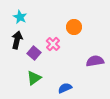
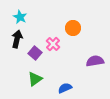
orange circle: moved 1 px left, 1 px down
black arrow: moved 1 px up
purple square: moved 1 px right
green triangle: moved 1 px right, 1 px down
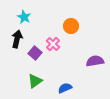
cyan star: moved 4 px right
orange circle: moved 2 px left, 2 px up
green triangle: moved 2 px down
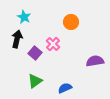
orange circle: moved 4 px up
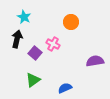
pink cross: rotated 16 degrees counterclockwise
green triangle: moved 2 px left, 1 px up
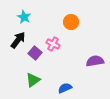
black arrow: moved 1 px right, 1 px down; rotated 24 degrees clockwise
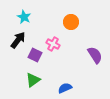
purple square: moved 2 px down; rotated 16 degrees counterclockwise
purple semicircle: moved 6 px up; rotated 66 degrees clockwise
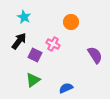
black arrow: moved 1 px right, 1 px down
blue semicircle: moved 1 px right
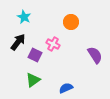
black arrow: moved 1 px left, 1 px down
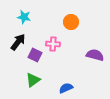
cyan star: rotated 16 degrees counterclockwise
pink cross: rotated 24 degrees counterclockwise
purple semicircle: rotated 42 degrees counterclockwise
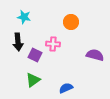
black arrow: rotated 138 degrees clockwise
